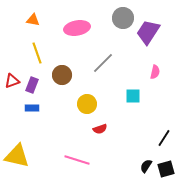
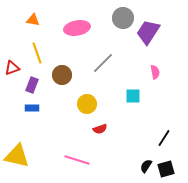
pink semicircle: rotated 24 degrees counterclockwise
red triangle: moved 13 px up
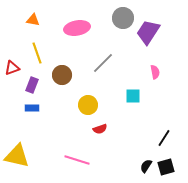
yellow circle: moved 1 px right, 1 px down
black square: moved 2 px up
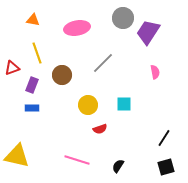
cyan square: moved 9 px left, 8 px down
black semicircle: moved 28 px left
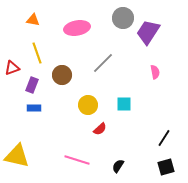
blue rectangle: moved 2 px right
red semicircle: rotated 24 degrees counterclockwise
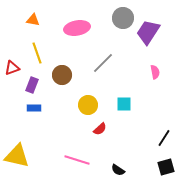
black semicircle: moved 4 px down; rotated 88 degrees counterclockwise
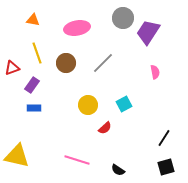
brown circle: moved 4 px right, 12 px up
purple rectangle: rotated 14 degrees clockwise
cyan square: rotated 28 degrees counterclockwise
red semicircle: moved 5 px right, 1 px up
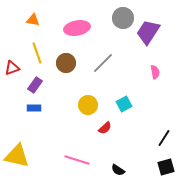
purple rectangle: moved 3 px right
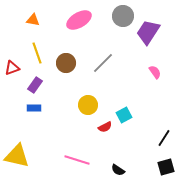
gray circle: moved 2 px up
pink ellipse: moved 2 px right, 8 px up; rotated 20 degrees counterclockwise
pink semicircle: rotated 24 degrees counterclockwise
cyan square: moved 11 px down
red semicircle: moved 1 px up; rotated 16 degrees clockwise
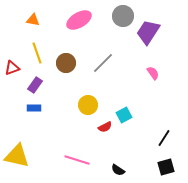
pink semicircle: moved 2 px left, 1 px down
